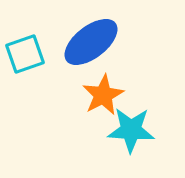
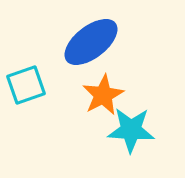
cyan square: moved 1 px right, 31 px down
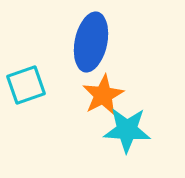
blue ellipse: rotated 40 degrees counterclockwise
cyan star: moved 4 px left
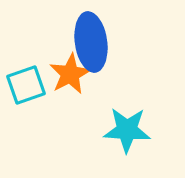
blue ellipse: rotated 20 degrees counterclockwise
orange star: moved 33 px left, 21 px up
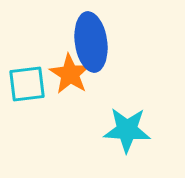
orange star: rotated 12 degrees counterclockwise
cyan square: moved 1 px right, 1 px up; rotated 12 degrees clockwise
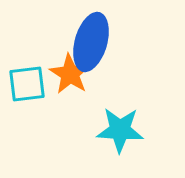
blue ellipse: rotated 24 degrees clockwise
cyan star: moved 7 px left
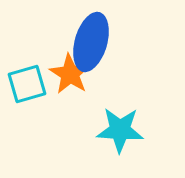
cyan square: rotated 9 degrees counterclockwise
